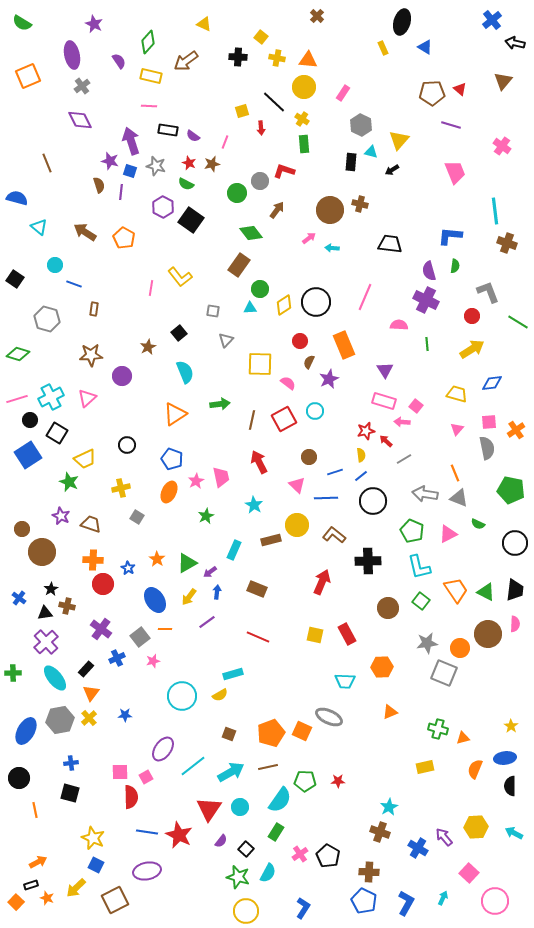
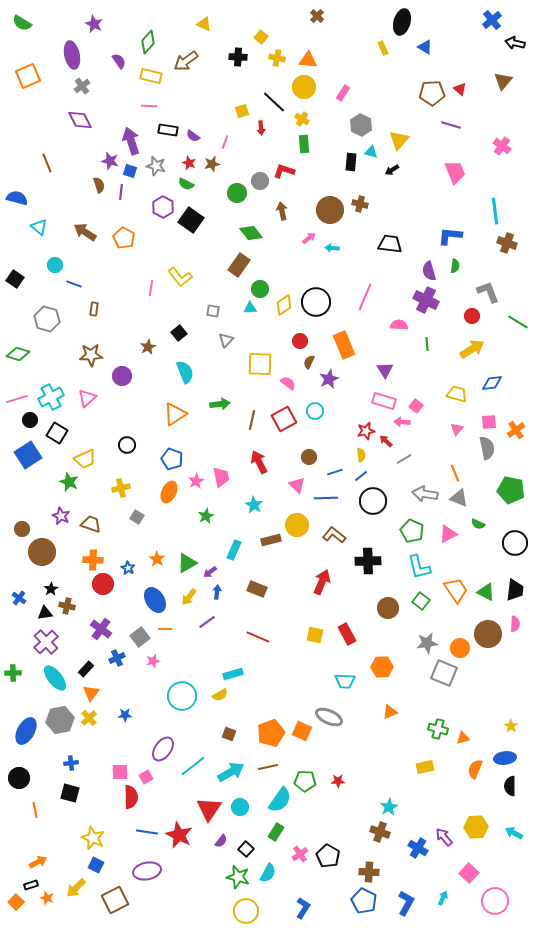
brown arrow at (277, 210): moved 5 px right, 1 px down; rotated 48 degrees counterclockwise
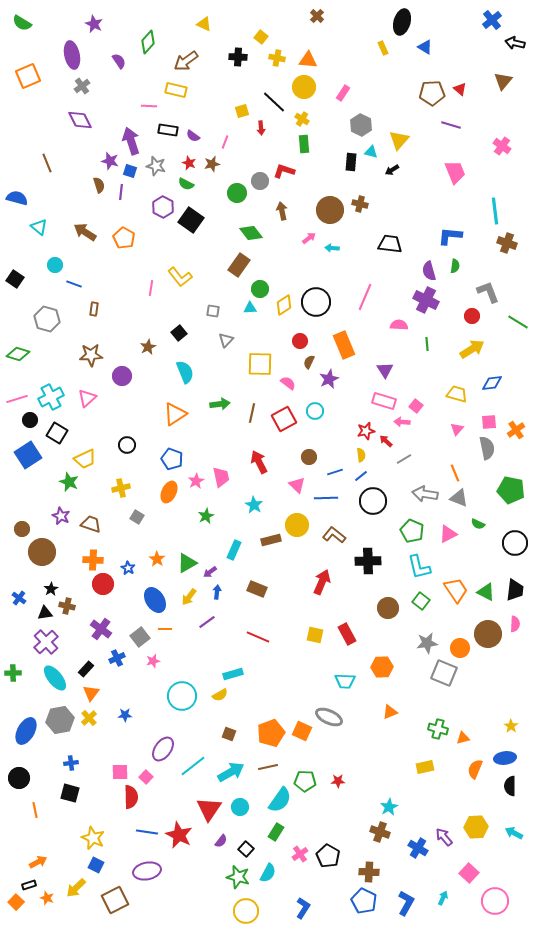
yellow rectangle at (151, 76): moved 25 px right, 14 px down
brown line at (252, 420): moved 7 px up
pink square at (146, 777): rotated 16 degrees counterclockwise
black rectangle at (31, 885): moved 2 px left
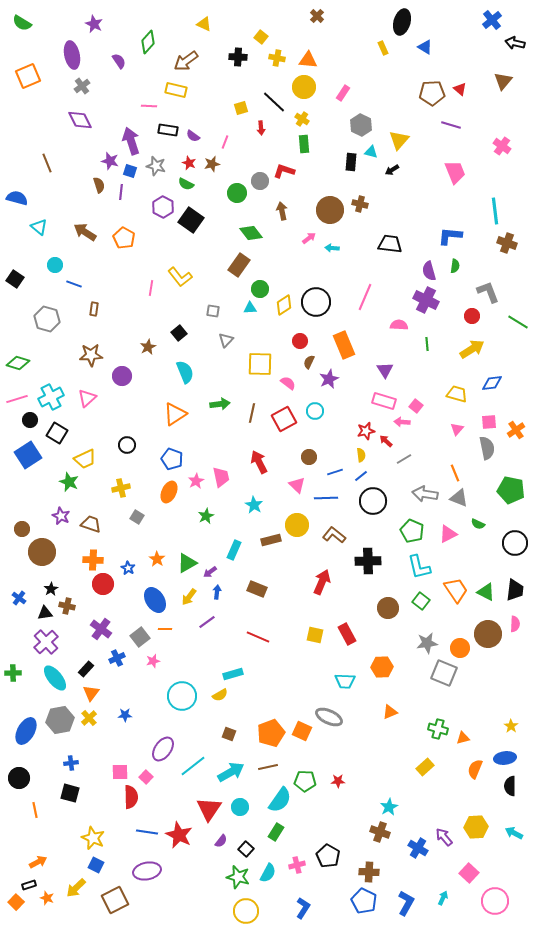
yellow square at (242, 111): moved 1 px left, 3 px up
green diamond at (18, 354): moved 9 px down
yellow rectangle at (425, 767): rotated 30 degrees counterclockwise
pink cross at (300, 854): moved 3 px left, 11 px down; rotated 21 degrees clockwise
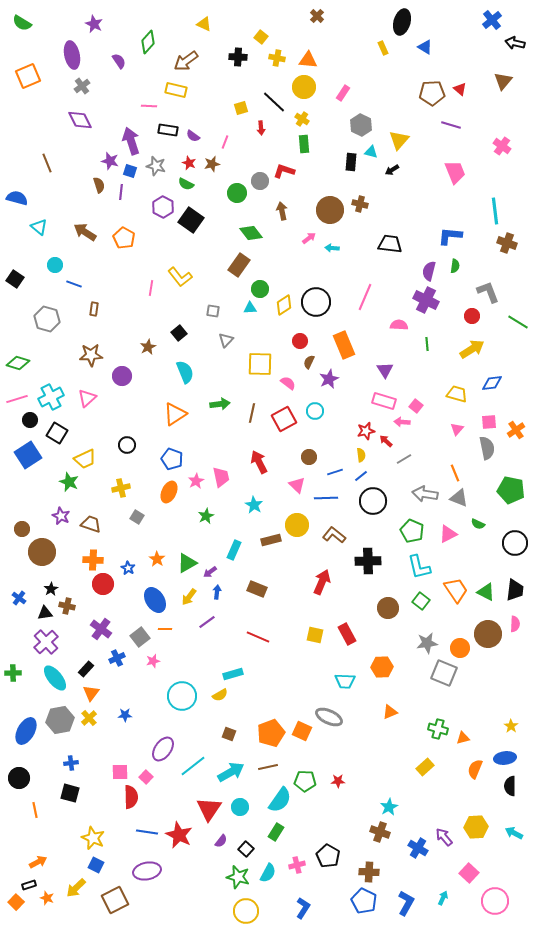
purple semicircle at (429, 271): rotated 30 degrees clockwise
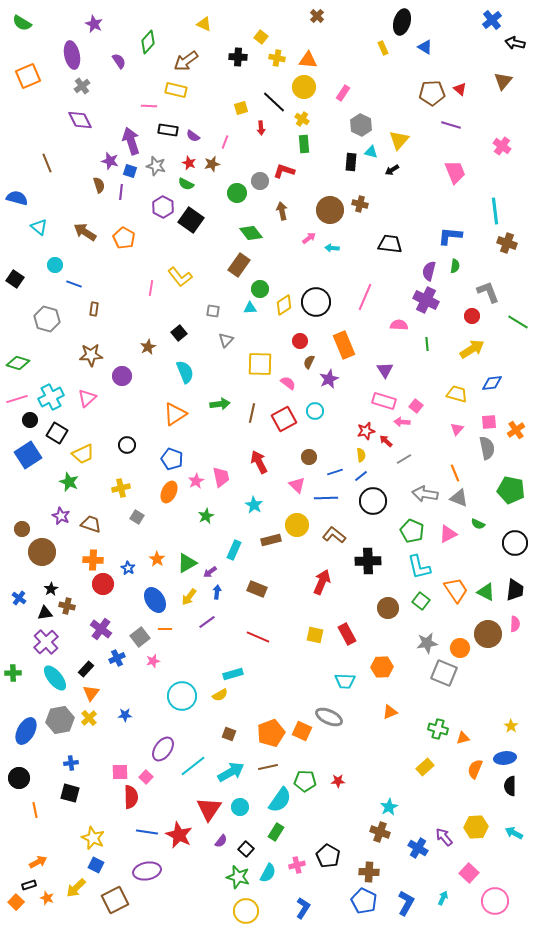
yellow trapezoid at (85, 459): moved 2 px left, 5 px up
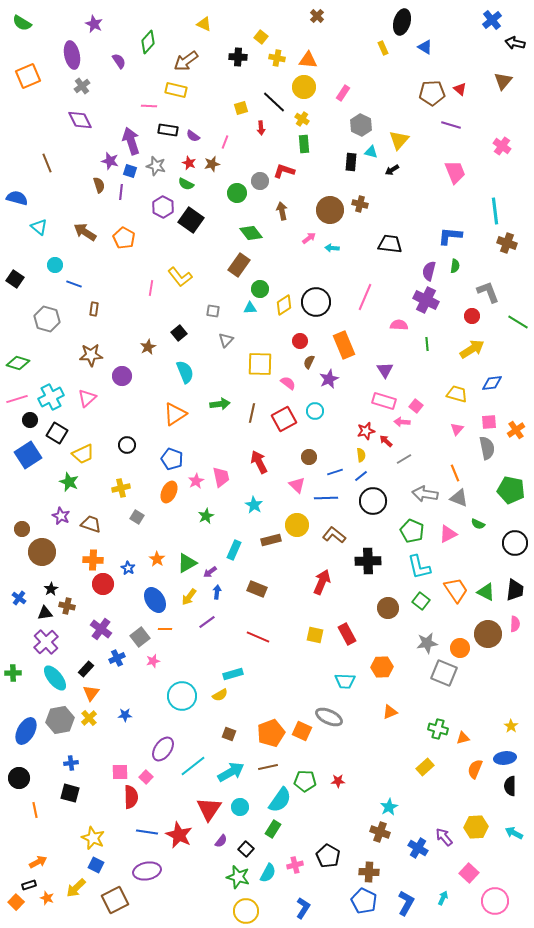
green rectangle at (276, 832): moved 3 px left, 3 px up
pink cross at (297, 865): moved 2 px left
